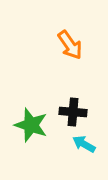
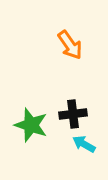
black cross: moved 2 px down; rotated 12 degrees counterclockwise
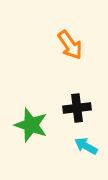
black cross: moved 4 px right, 6 px up
cyan arrow: moved 2 px right, 2 px down
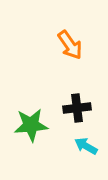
green star: rotated 24 degrees counterclockwise
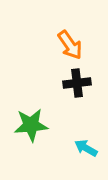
black cross: moved 25 px up
cyan arrow: moved 2 px down
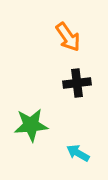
orange arrow: moved 2 px left, 8 px up
cyan arrow: moved 8 px left, 5 px down
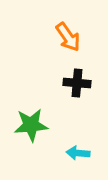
black cross: rotated 12 degrees clockwise
cyan arrow: rotated 25 degrees counterclockwise
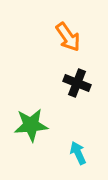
black cross: rotated 16 degrees clockwise
cyan arrow: rotated 60 degrees clockwise
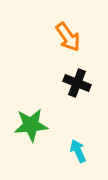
cyan arrow: moved 2 px up
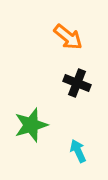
orange arrow: rotated 16 degrees counterclockwise
green star: rotated 12 degrees counterclockwise
